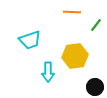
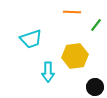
cyan trapezoid: moved 1 px right, 1 px up
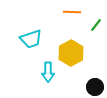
yellow hexagon: moved 4 px left, 3 px up; rotated 20 degrees counterclockwise
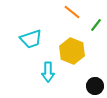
orange line: rotated 36 degrees clockwise
yellow hexagon: moved 1 px right, 2 px up; rotated 10 degrees counterclockwise
black circle: moved 1 px up
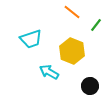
cyan arrow: moved 1 px right; rotated 120 degrees clockwise
black circle: moved 5 px left
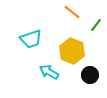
black circle: moved 11 px up
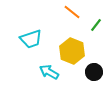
black circle: moved 4 px right, 3 px up
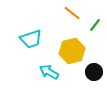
orange line: moved 1 px down
green line: moved 1 px left
yellow hexagon: rotated 25 degrees clockwise
